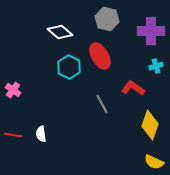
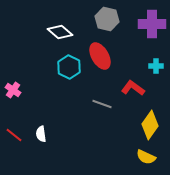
purple cross: moved 1 px right, 7 px up
cyan cross: rotated 16 degrees clockwise
gray line: rotated 42 degrees counterclockwise
yellow diamond: rotated 16 degrees clockwise
red line: moved 1 px right; rotated 30 degrees clockwise
yellow semicircle: moved 8 px left, 5 px up
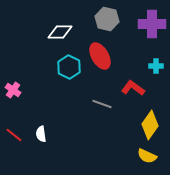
white diamond: rotated 40 degrees counterclockwise
yellow semicircle: moved 1 px right, 1 px up
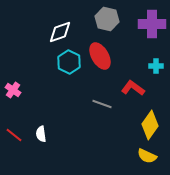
white diamond: rotated 20 degrees counterclockwise
cyan hexagon: moved 5 px up
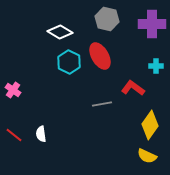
white diamond: rotated 50 degrees clockwise
gray line: rotated 30 degrees counterclockwise
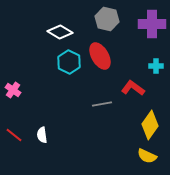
white semicircle: moved 1 px right, 1 px down
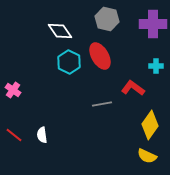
purple cross: moved 1 px right
white diamond: moved 1 px up; rotated 25 degrees clockwise
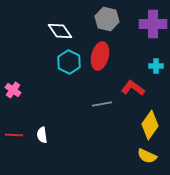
red ellipse: rotated 44 degrees clockwise
red line: rotated 36 degrees counterclockwise
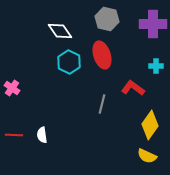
red ellipse: moved 2 px right, 1 px up; rotated 32 degrees counterclockwise
pink cross: moved 1 px left, 2 px up
gray line: rotated 66 degrees counterclockwise
